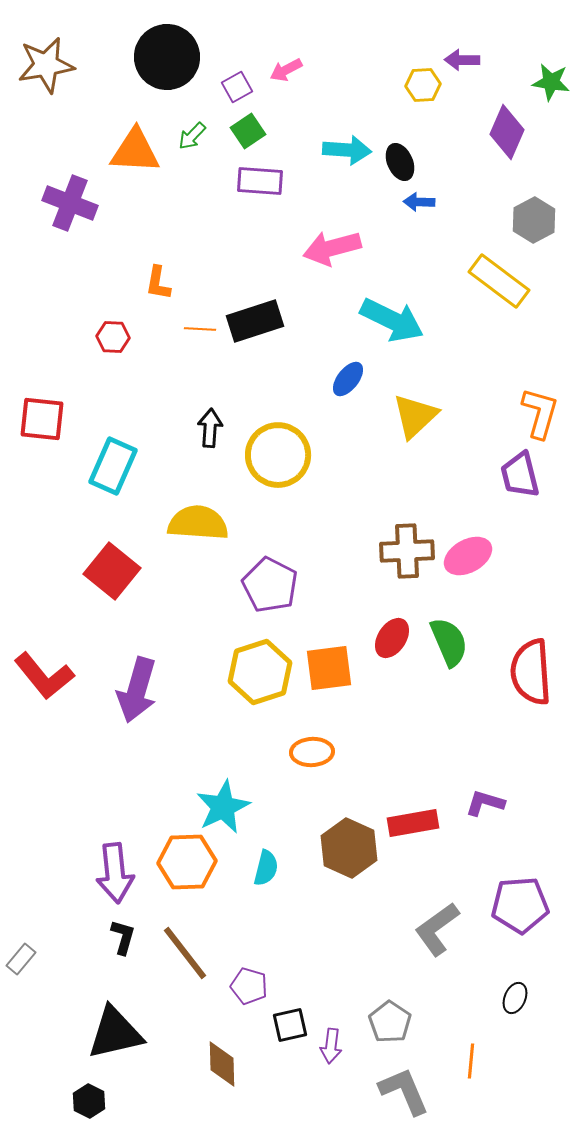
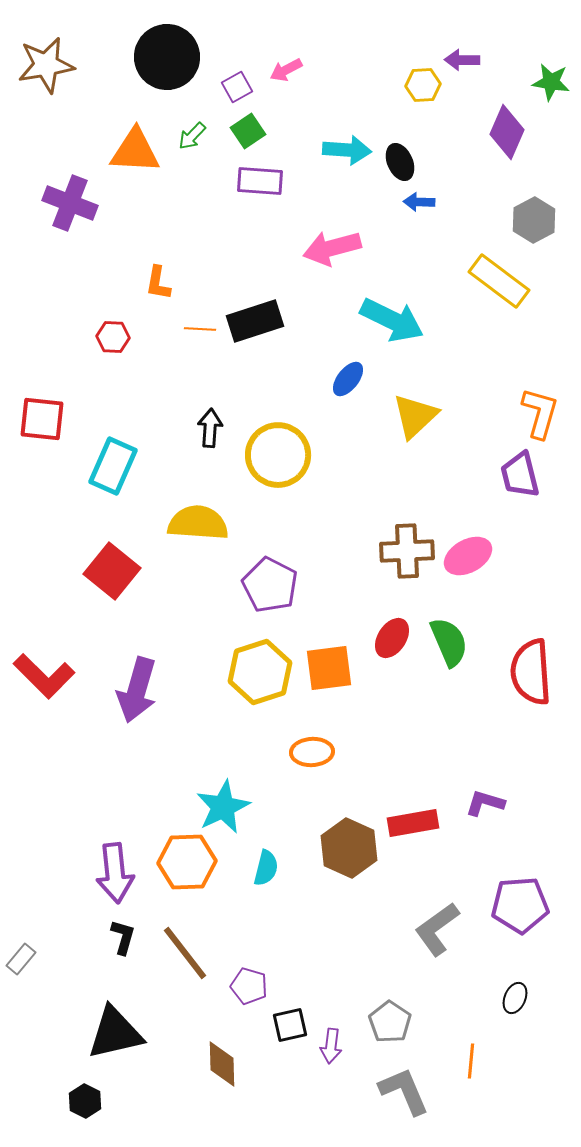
red L-shape at (44, 676): rotated 6 degrees counterclockwise
black hexagon at (89, 1101): moved 4 px left
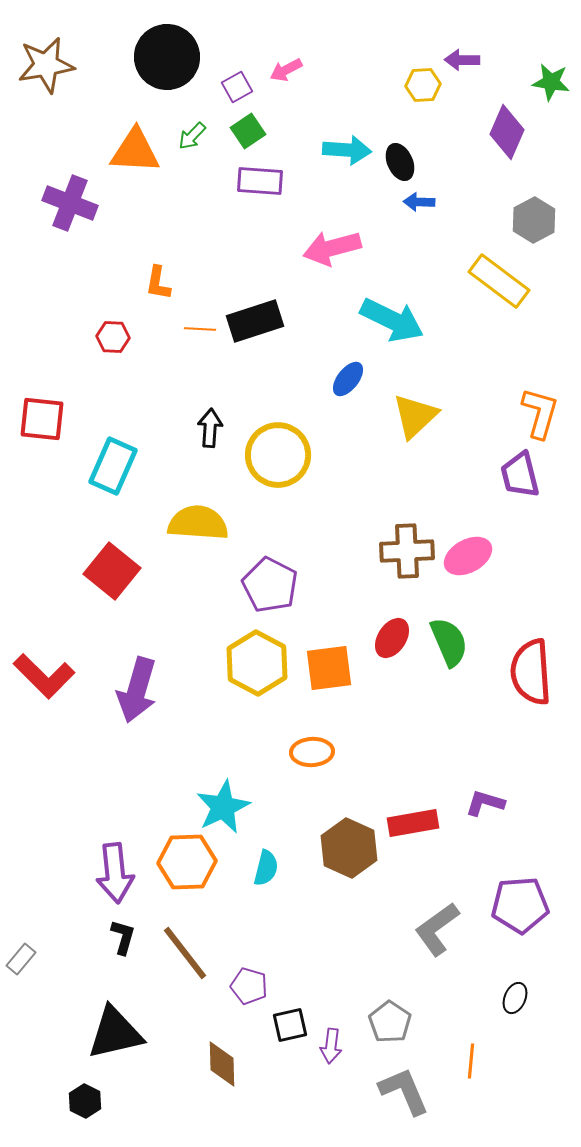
yellow hexagon at (260, 672): moved 3 px left, 9 px up; rotated 14 degrees counterclockwise
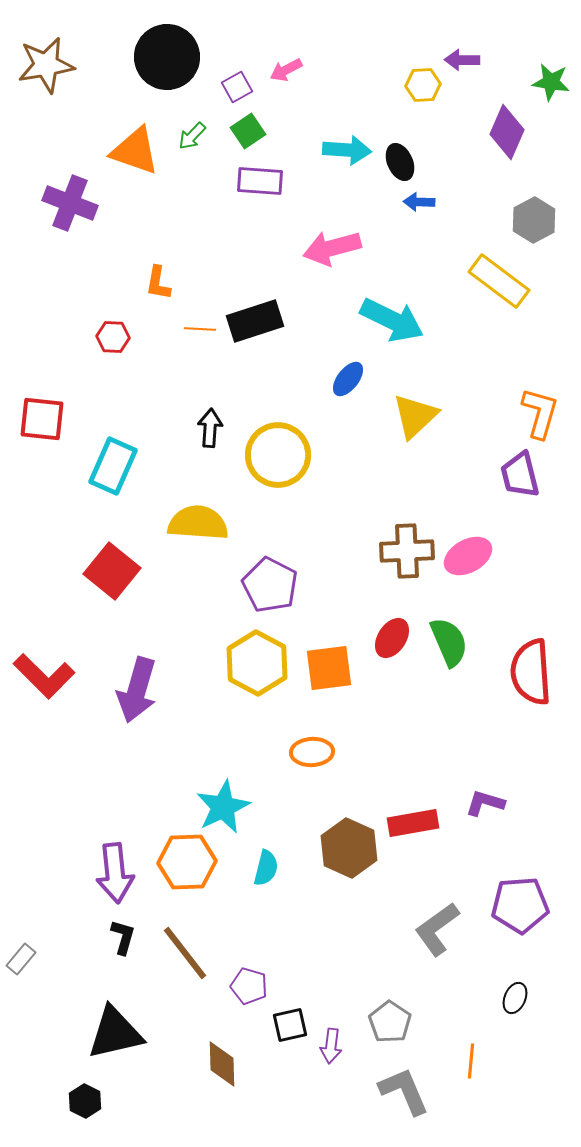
orange triangle at (135, 151): rotated 16 degrees clockwise
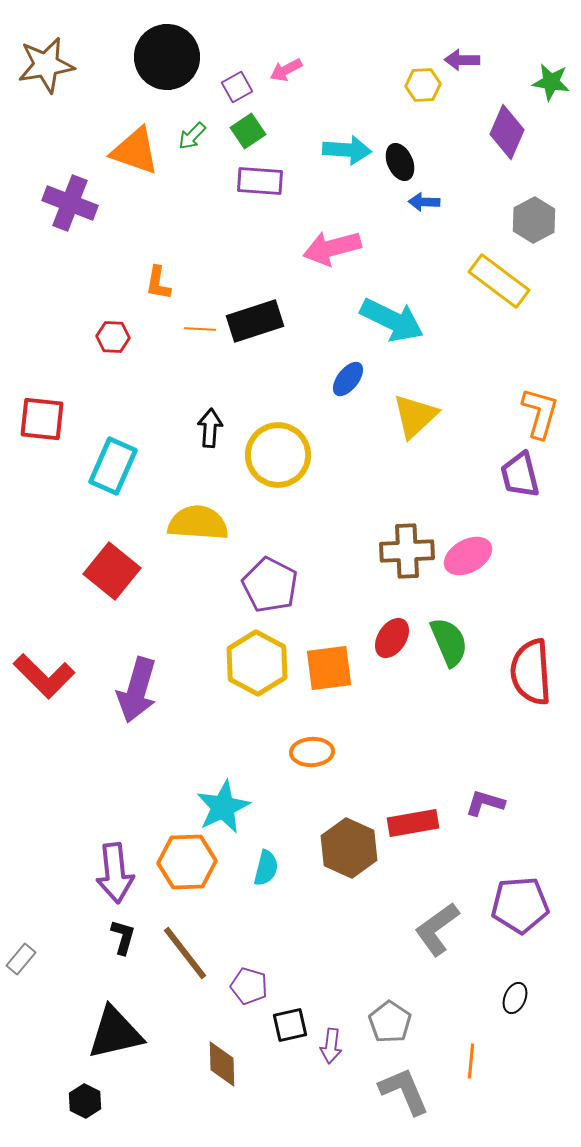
blue arrow at (419, 202): moved 5 px right
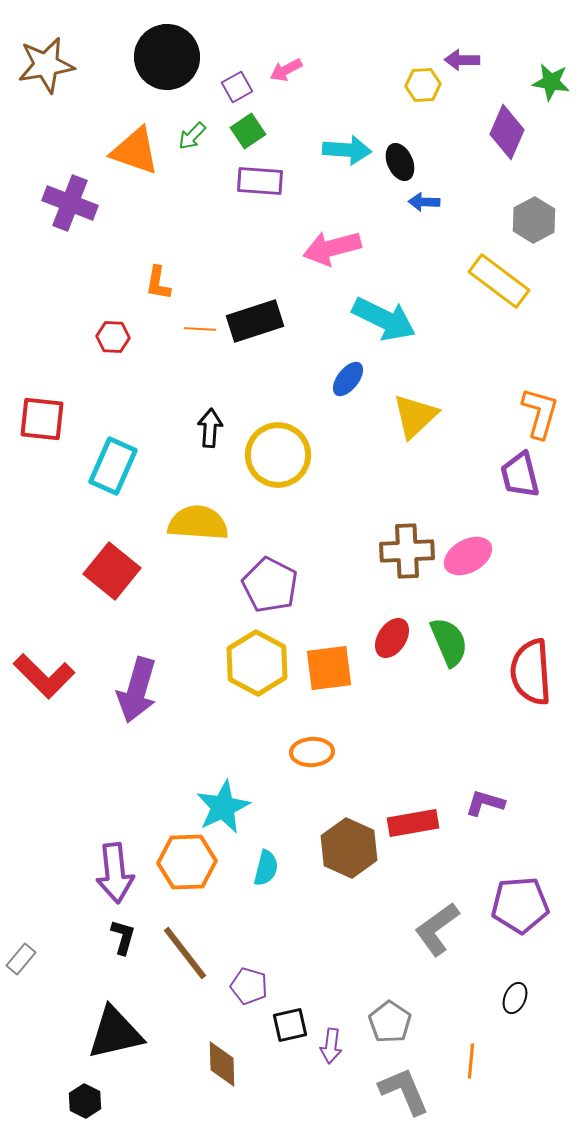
cyan arrow at (392, 320): moved 8 px left, 1 px up
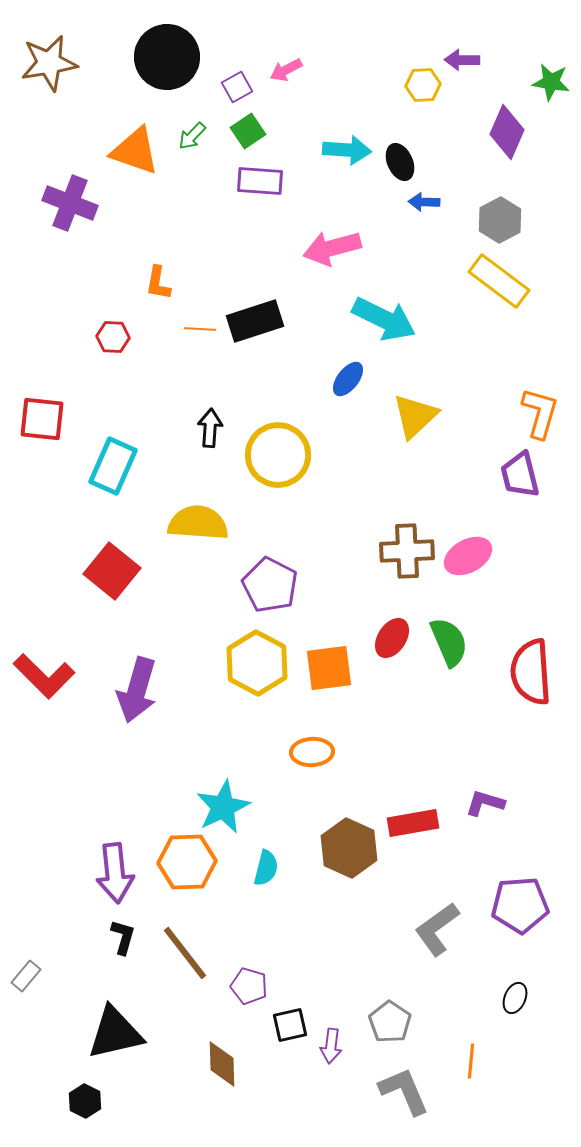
brown star at (46, 65): moved 3 px right, 2 px up
gray hexagon at (534, 220): moved 34 px left
gray rectangle at (21, 959): moved 5 px right, 17 px down
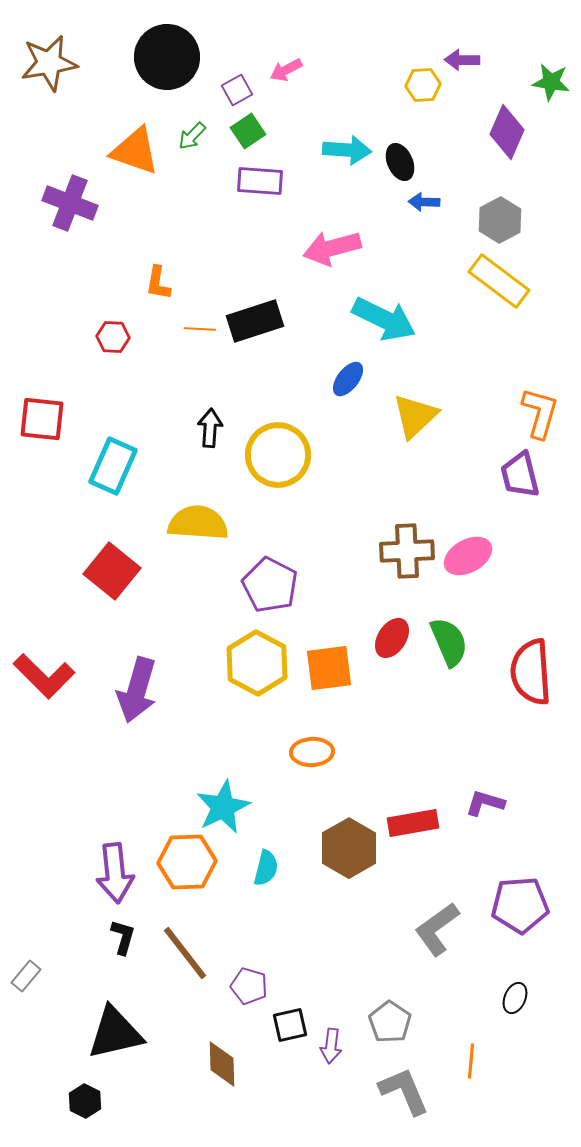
purple square at (237, 87): moved 3 px down
brown hexagon at (349, 848): rotated 6 degrees clockwise
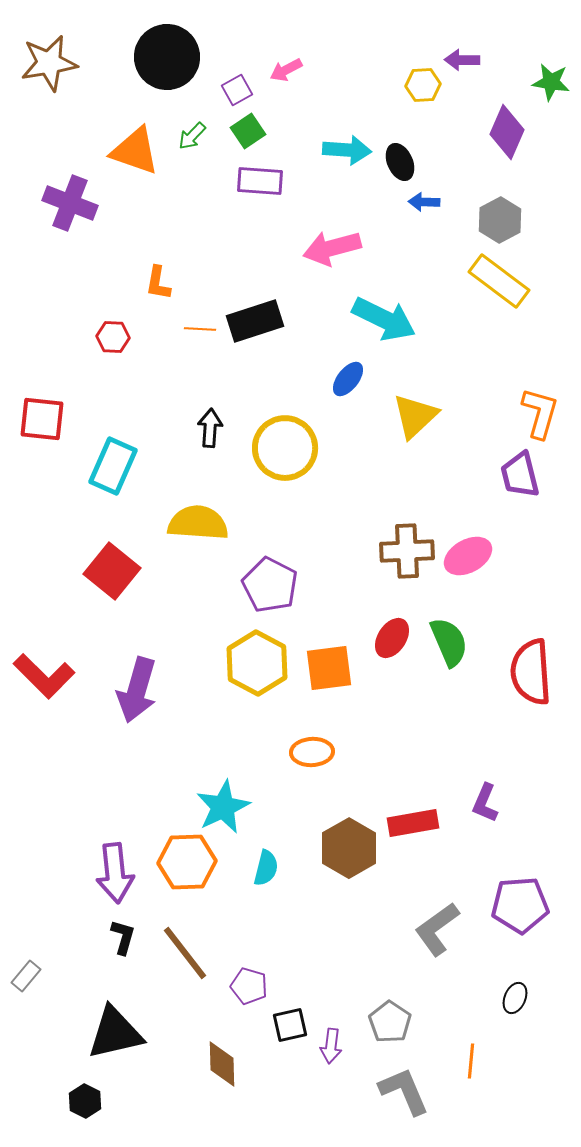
yellow circle at (278, 455): moved 7 px right, 7 px up
purple L-shape at (485, 803): rotated 84 degrees counterclockwise
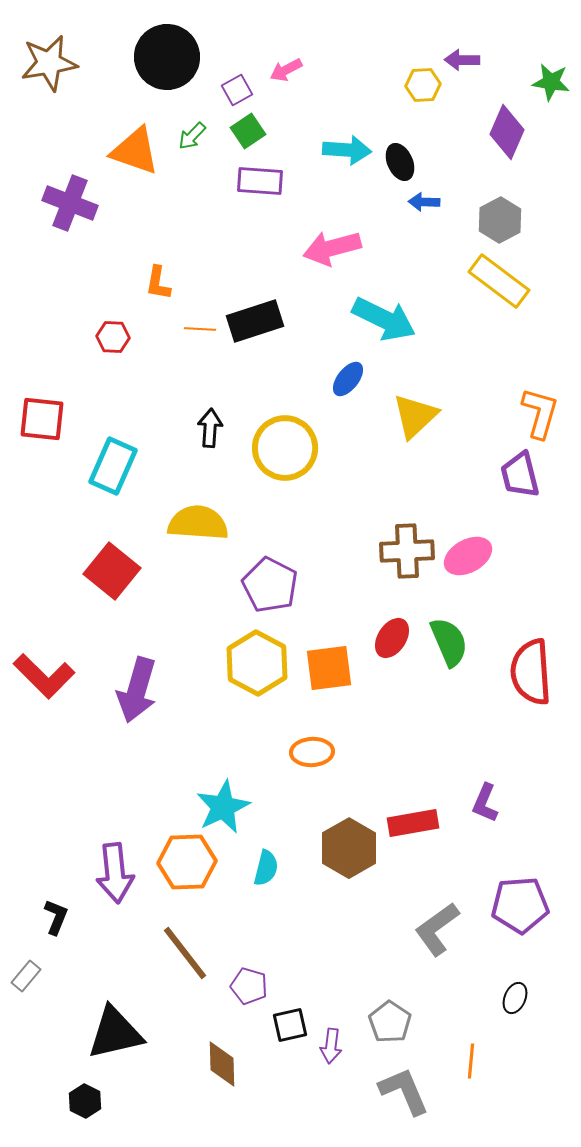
black L-shape at (123, 937): moved 67 px left, 20 px up; rotated 6 degrees clockwise
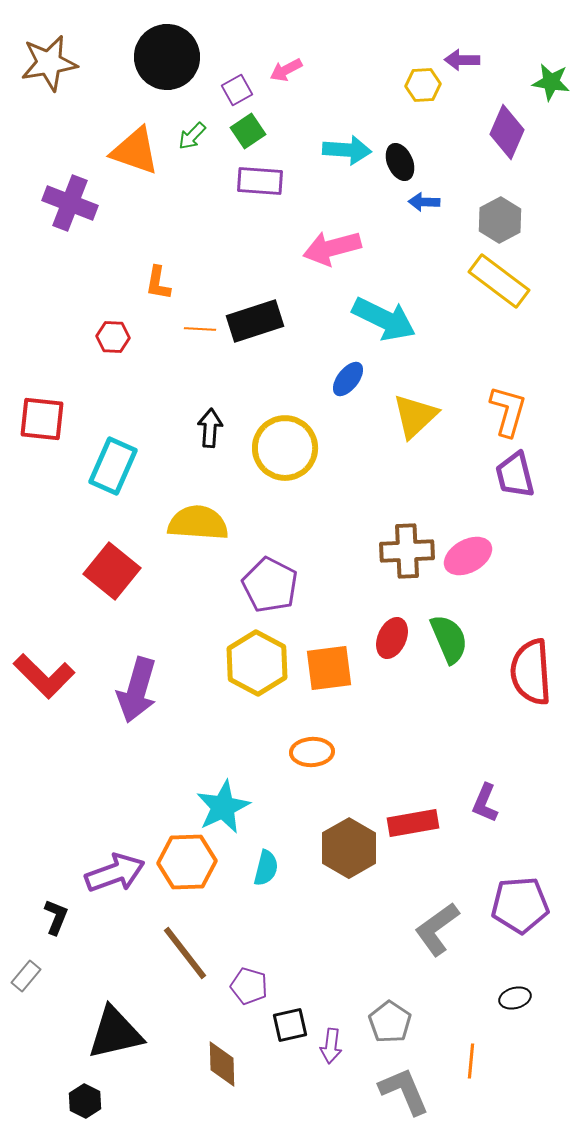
orange L-shape at (540, 413): moved 32 px left, 2 px up
purple trapezoid at (520, 475): moved 5 px left
red ellipse at (392, 638): rotated 9 degrees counterclockwise
green semicircle at (449, 642): moved 3 px up
purple arrow at (115, 873): rotated 104 degrees counterclockwise
black ellipse at (515, 998): rotated 52 degrees clockwise
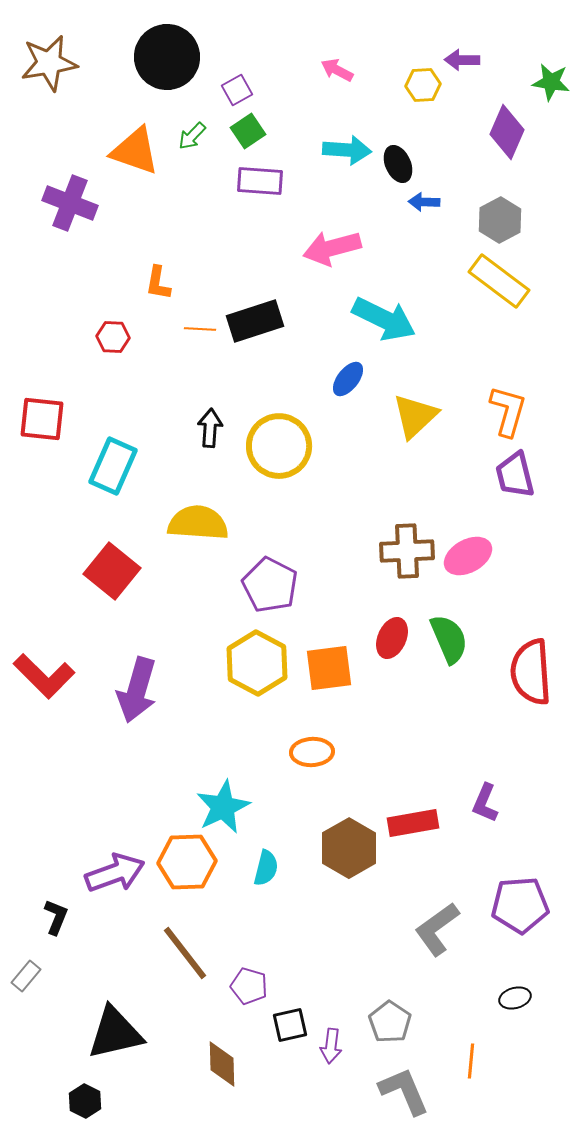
pink arrow at (286, 70): moved 51 px right; rotated 56 degrees clockwise
black ellipse at (400, 162): moved 2 px left, 2 px down
yellow circle at (285, 448): moved 6 px left, 2 px up
